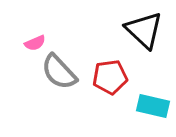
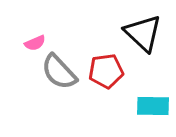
black triangle: moved 1 px left, 3 px down
red pentagon: moved 4 px left, 6 px up
cyan rectangle: rotated 12 degrees counterclockwise
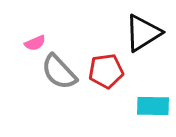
black triangle: rotated 45 degrees clockwise
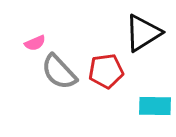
cyan rectangle: moved 2 px right
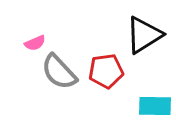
black triangle: moved 1 px right, 2 px down
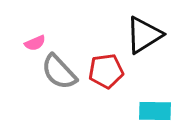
cyan rectangle: moved 5 px down
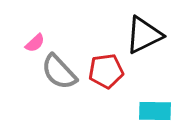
black triangle: rotated 6 degrees clockwise
pink semicircle: rotated 20 degrees counterclockwise
